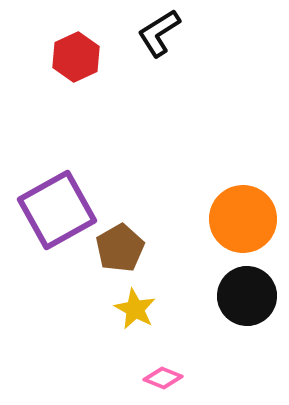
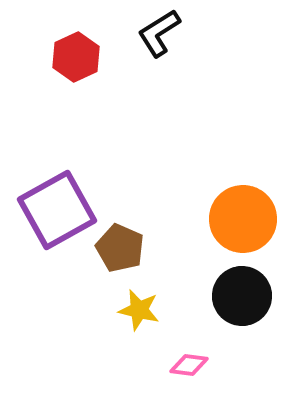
brown pentagon: rotated 18 degrees counterclockwise
black circle: moved 5 px left
yellow star: moved 4 px right, 1 px down; rotated 15 degrees counterclockwise
pink diamond: moved 26 px right, 13 px up; rotated 15 degrees counterclockwise
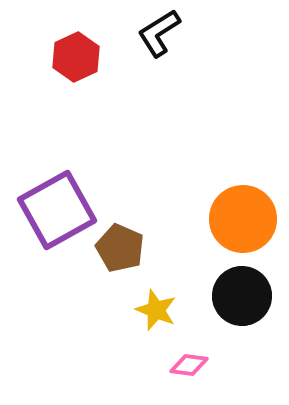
yellow star: moved 17 px right; rotated 9 degrees clockwise
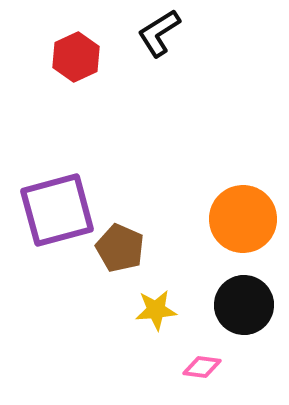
purple square: rotated 14 degrees clockwise
black circle: moved 2 px right, 9 px down
yellow star: rotated 27 degrees counterclockwise
pink diamond: moved 13 px right, 2 px down
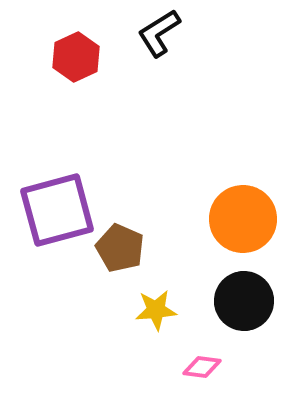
black circle: moved 4 px up
